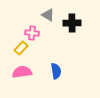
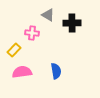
yellow rectangle: moved 7 px left, 2 px down
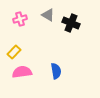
black cross: moved 1 px left; rotated 24 degrees clockwise
pink cross: moved 12 px left, 14 px up; rotated 24 degrees counterclockwise
yellow rectangle: moved 2 px down
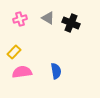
gray triangle: moved 3 px down
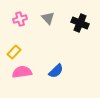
gray triangle: rotated 16 degrees clockwise
black cross: moved 9 px right
blue semicircle: rotated 56 degrees clockwise
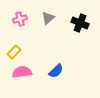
gray triangle: rotated 32 degrees clockwise
